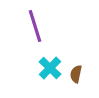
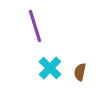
brown semicircle: moved 4 px right, 2 px up
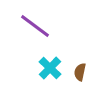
purple line: rotated 36 degrees counterclockwise
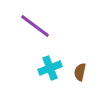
cyan cross: rotated 25 degrees clockwise
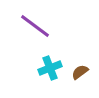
brown semicircle: rotated 42 degrees clockwise
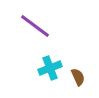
brown semicircle: moved 2 px left, 5 px down; rotated 102 degrees clockwise
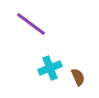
purple line: moved 4 px left, 2 px up
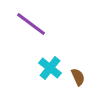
cyan cross: rotated 30 degrees counterclockwise
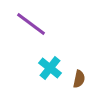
brown semicircle: moved 1 px right, 2 px down; rotated 36 degrees clockwise
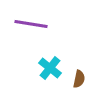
purple line: rotated 28 degrees counterclockwise
